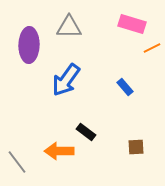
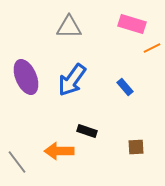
purple ellipse: moved 3 px left, 32 px down; rotated 24 degrees counterclockwise
blue arrow: moved 6 px right
black rectangle: moved 1 px right, 1 px up; rotated 18 degrees counterclockwise
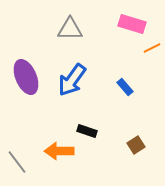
gray triangle: moved 1 px right, 2 px down
brown square: moved 2 px up; rotated 30 degrees counterclockwise
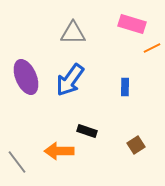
gray triangle: moved 3 px right, 4 px down
blue arrow: moved 2 px left
blue rectangle: rotated 42 degrees clockwise
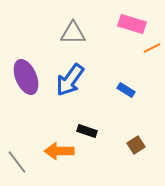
blue rectangle: moved 1 px right, 3 px down; rotated 60 degrees counterclockwise
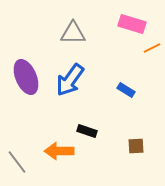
brown square: moved 1 px down; rotated 30 degrees clockwise
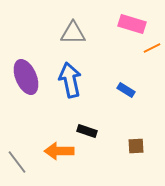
blue arrow: rotated 132 degrees clockwise
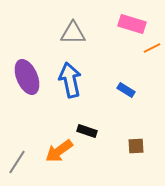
purple ellipse: moved 1 px right
orange arrow: rotated 36 degrees counterclockwise
gray line: rotated 70 degrees clockwise
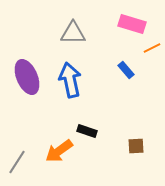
blue rectangle: moved 20 px up; rotated 18 degrees clockwise
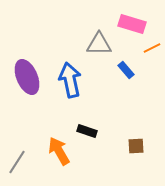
gray triangle: moved 26 px right, 11 px down
orange arrow: rotated 96 degrees clockwise
